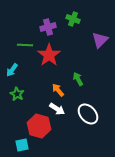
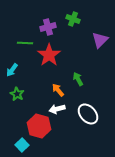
green line: moved 2 px up
white arrow: rotated 133 degrees clockwise
cyan square: rotated 32 degrees counterclockwise
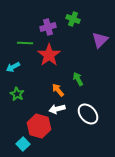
cyan arrow: moved 1 px right, 3 px up; rotated 24 degrees clockwise
cyan square: moved 1 px right, 1 px up
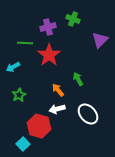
green star: moved 2 px right, 1 px down; rotated 16 degrees clockwise
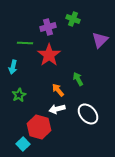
cyan arrow: rotated 48 degrees counterclockwise
red hexagon: moved 1 px down
